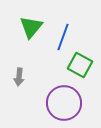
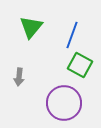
blue line: moved 9 px right, 2 px up
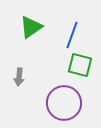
green triangle: rotated 15 degrees clockwise
green square: rotated 15 degrees counterclockwise
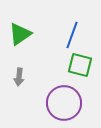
green triangle: moved 11 px left, 7 px down
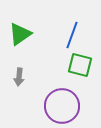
purple circle: moved 2 px left, 3 px down
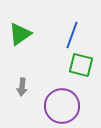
green square: moved 1 px right
gray arrow: moved 3 px right, 10 px down
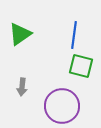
blue line: moved 2 px right; rotated 12 degrees counterclockwise
green square: moved 1 px down
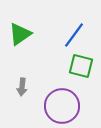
blue line: rotated 28 degrees clockwise
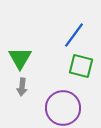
green triangle: moved 24 px down; rotated 25 degrees counterclockwise
purple circle: moved 1 px right, 2 px down
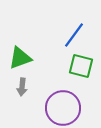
green triangle: rotated 40 degrees clockwise
